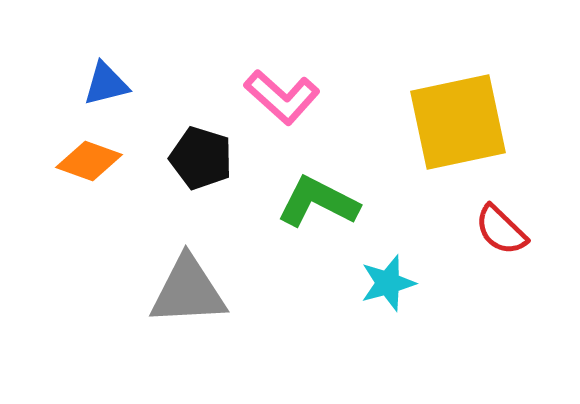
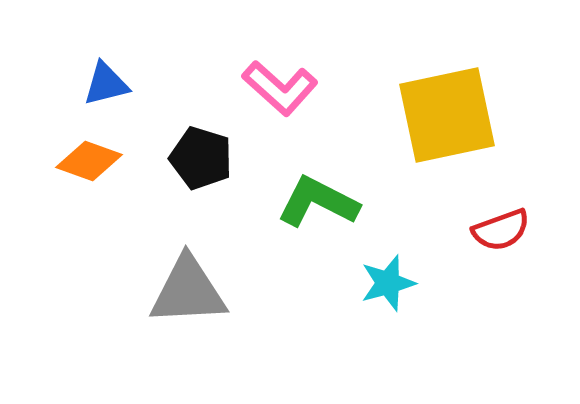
pink L-shape: moved 2 px left, 9 px up
yellow square: moved 11 px left, 7 px up
red semicircle: rotated 64 degrees counterclockwise
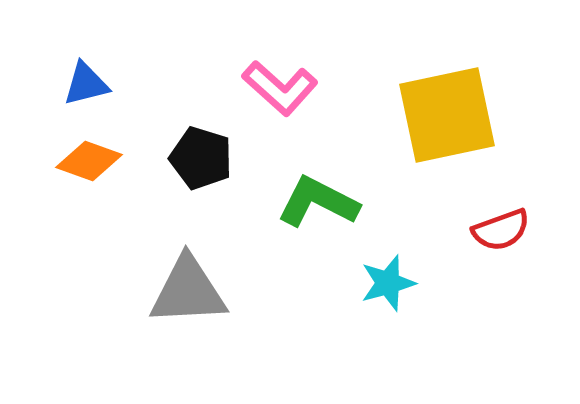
blue triangle: moved 20 px left
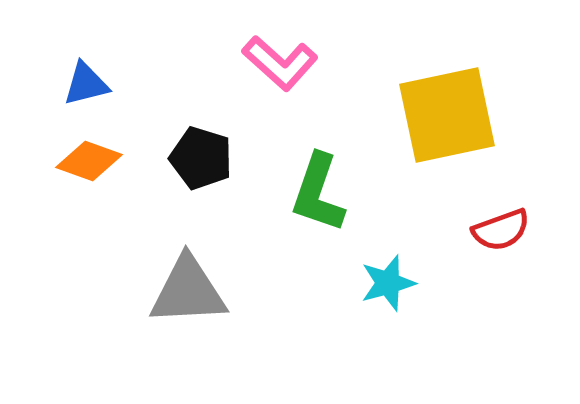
pink L-shape: moved 25 px up
green L-shape: moved 9 px up; rotated 98 degrees counterclockwise
